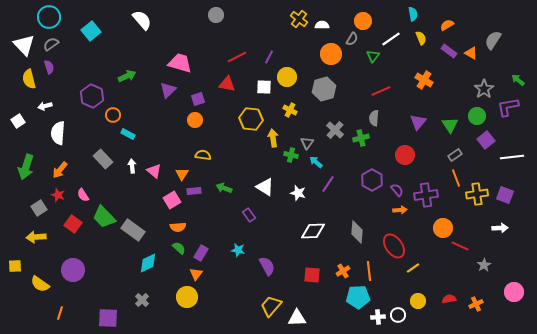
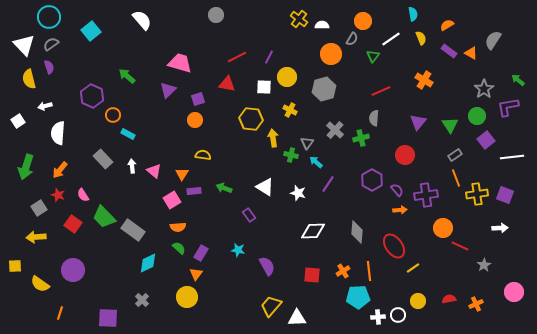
green arrow at (127, 76): rotated 114 degrees counterclockwise
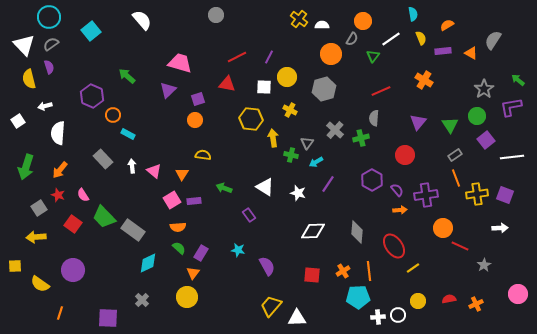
purple rectangle at (449, 51): moved 6 px left; rotated 42 degrees counterclockwise
purple L-shape at (508, 107): moved 3 px right
cyan arrow at (316, 162): rotated 72 degrees counterclockwise
purple rectangle at (194, 191): moved 10 px down
orange triangle at (196, 274): moved 3 px left, 1 px up
pink circle at (514, 292): moved 4 px right, 2 px down
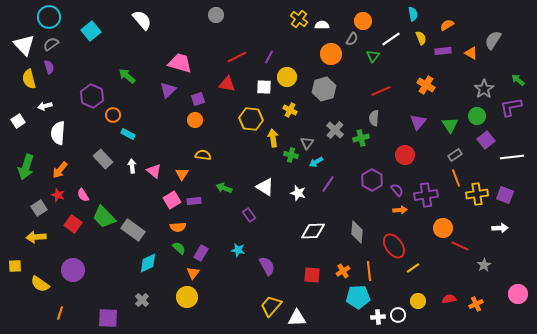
orange cross at (424, 80): moved 2 px right, 5 px down
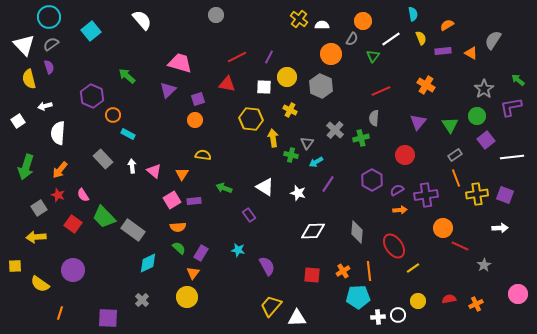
gray hexagon at (324, 89): moved 3 px left, 3 px up; rotated 20 degrees counterclockwise
purple semicircle at (397, 190): rotated 80 degrees counterclockwise
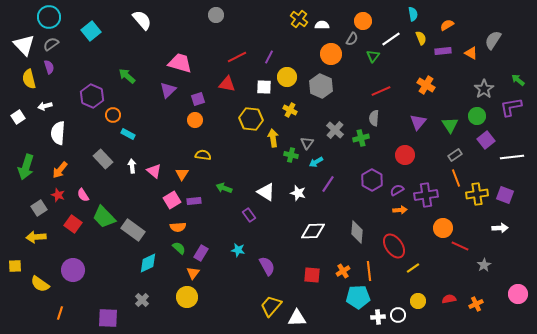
white square at (18, 121): moved 4 px up
white triangle at (265, 187): moved 1 px right, 5 px down
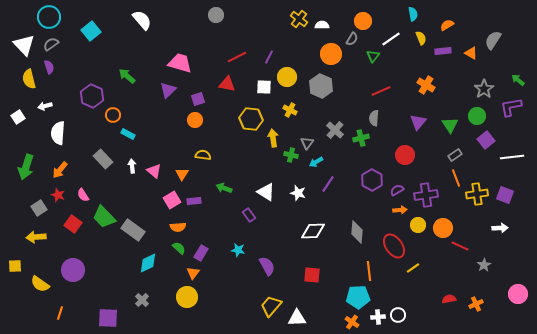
orange cross at (343, 271): moved 9 px right, 51 px down; rotated 24 degrees counterclockwise
yellow circle at (418, 301): moved 76 px up
